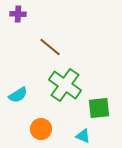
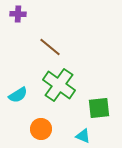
green cross: moved 6 px left
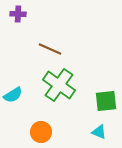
brown line: moved 2 px down; rotated 15 degrees counterclockwise
cyan semicircle: moved 5 px left
green square: moved 7 px right, 7 px up
orange circle: moved 3 px down
cyan triangle: moved 16 px right, 4 px up
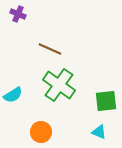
purple cross: rotated 21 degrees clockwise
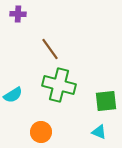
purple cross: rotated 21 degrees counterclockwise
brown line: rotated 30 degrees clockwise
green cross: rotated 20 degrees counterclockwise
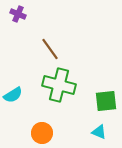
purple cross: rotated 21 degrees clockwise
orange circle: moved 1 px right, 1 px down
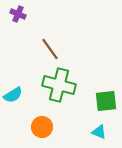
orange circle: moved 6 px up
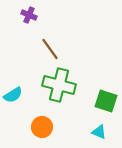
purple cross: moved 11 px right, 1 px down
green square: rotated 25 degrees clockwise
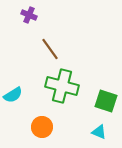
green cross: moved 3 px right, 1 px down
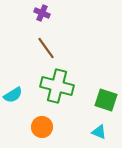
purple cross: moved 13 px right, 2 px up
brown line: moved 4 px left, 1 px up
green cross: moved 5 px left
green square: moved 1 px up
